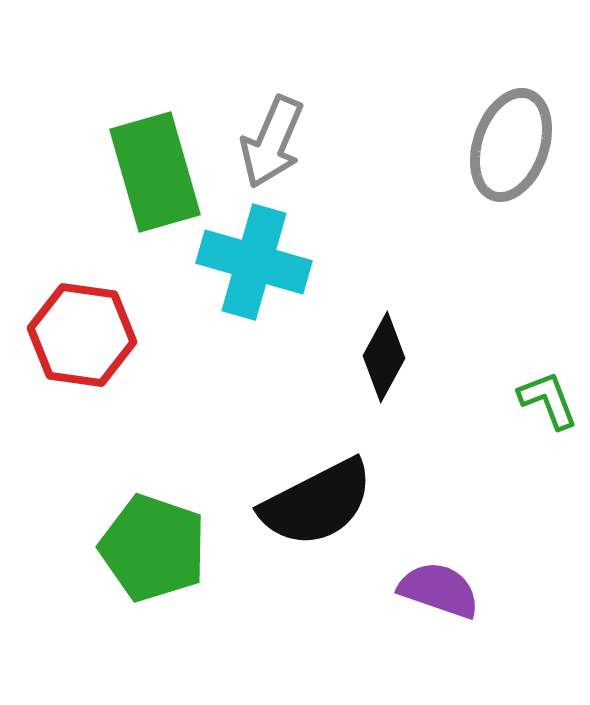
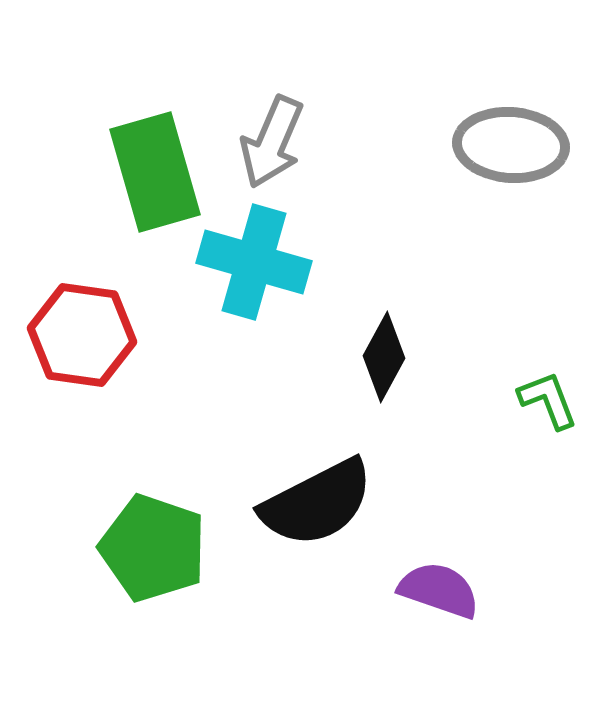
gray ellipse: rotated 75 degrees clockwise
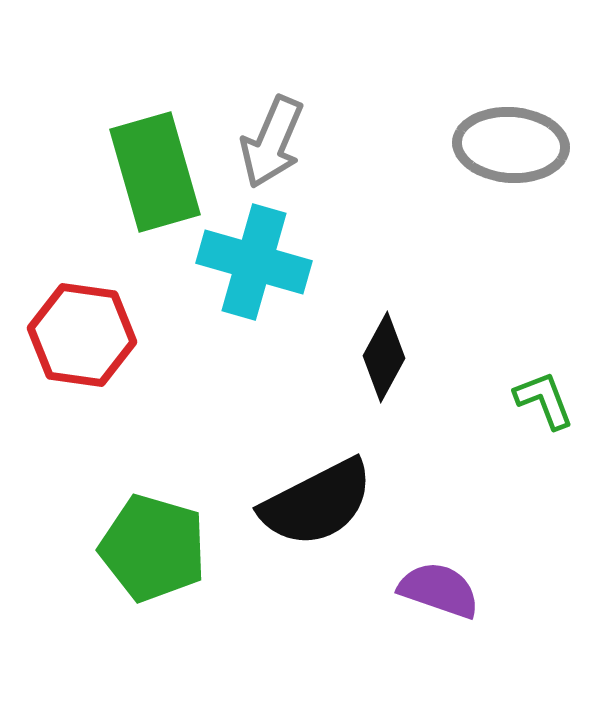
green L-shape: moved 4 px left
green pentagon: rotated 3 degrees counterclockwise
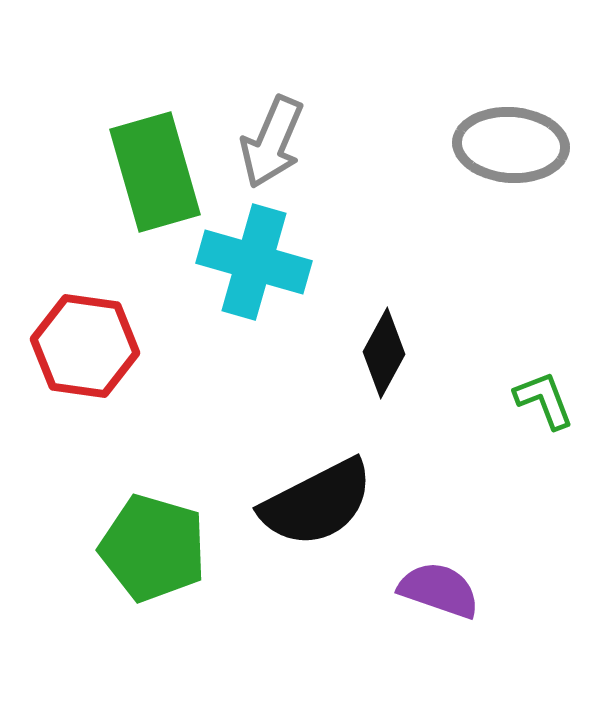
red hexagon: moved 3 px right, 11 px down
black diamond: moved 4 px up
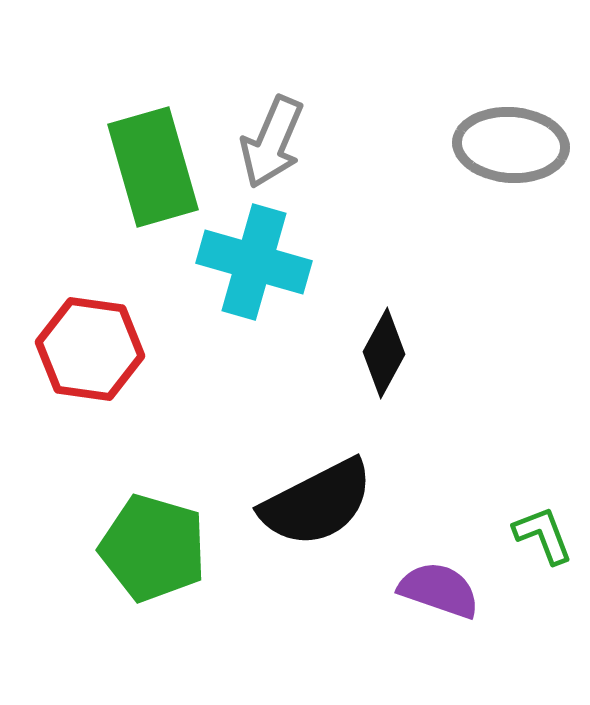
green rectangle: moved 2 px left, 5 px up
red hexagon: moved 5 px right, 3 px down
green L-shape: moved 1 px left, 135 px down
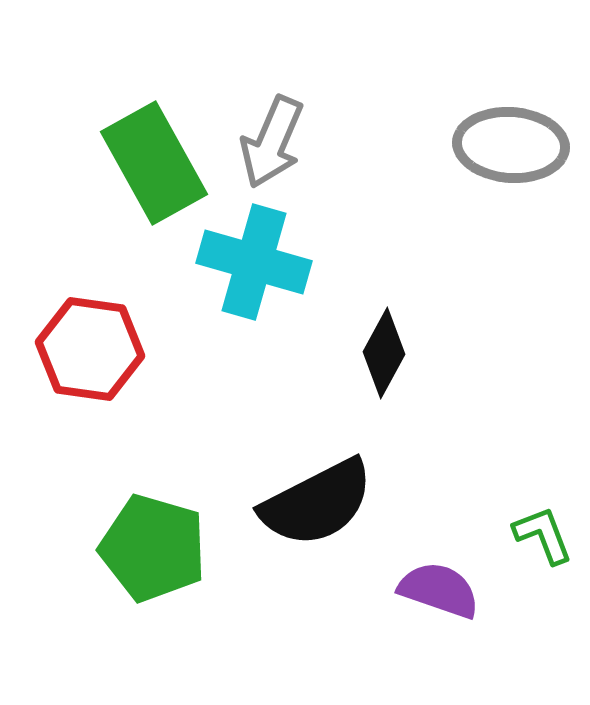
green rectangle: moved 1 px right, 4 px up; rotated 13 degrees counterclockwise
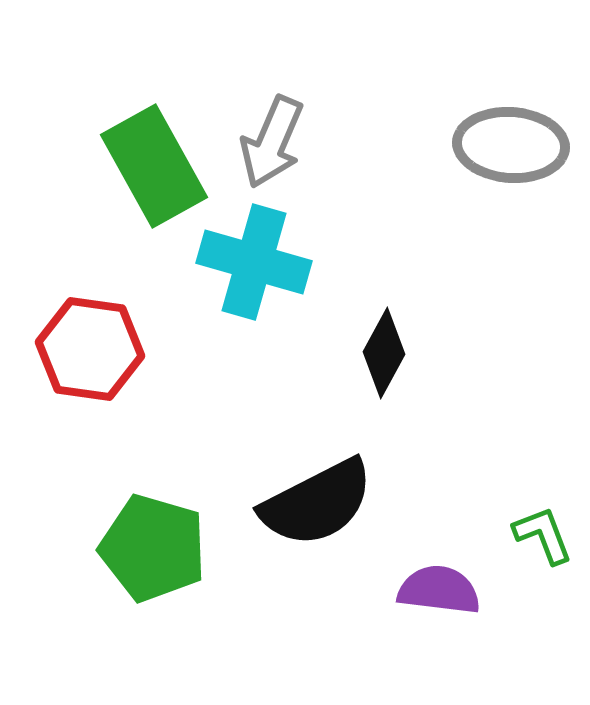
green rectangle: moved 3 px down
purple semicircle: rotated 12 degrees counterclockwise
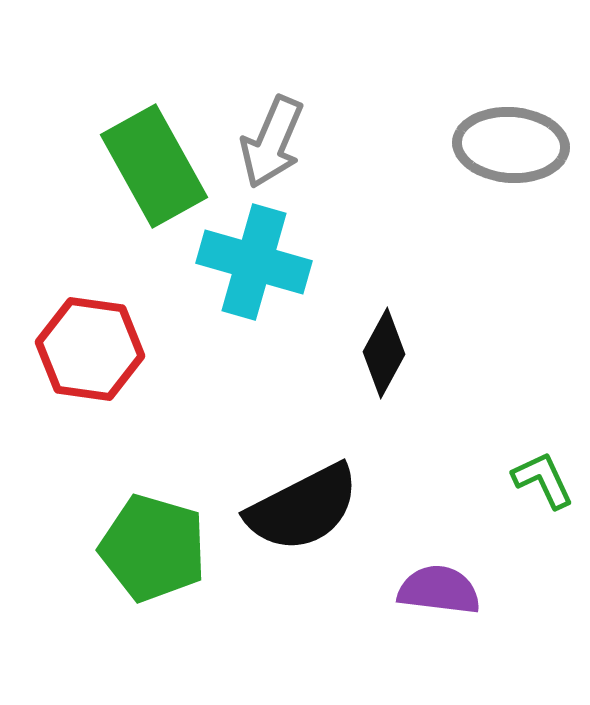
black semicircle: moved 14 px left, 5 px down
green L-shape: moved 55 px up; rotated 4 degrees counterclockwise
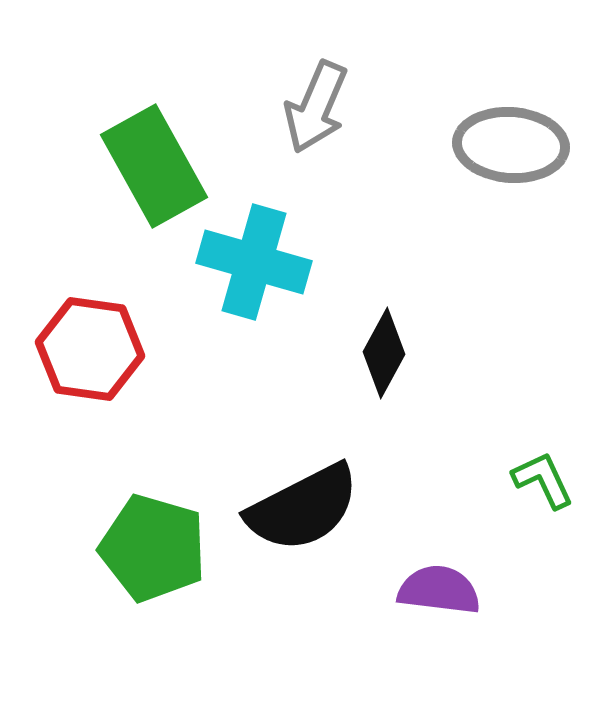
gray arrow: moved 44 px right, 35 px up
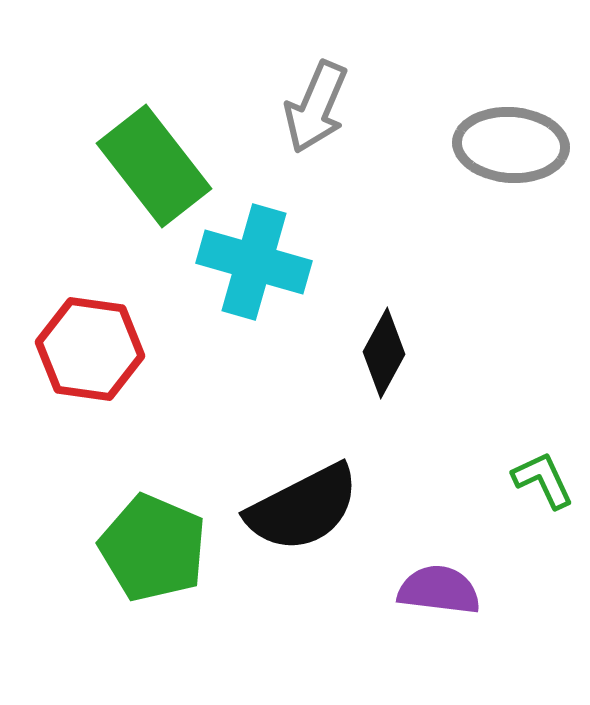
green rectangle: rotated 9 degrees counterclockwise
green pentagon: rotated 7 degrees clockwise
